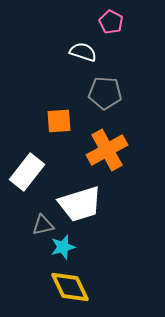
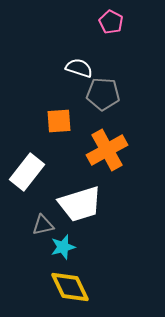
white semicircle: moved 4 px left, 16 px down
gray pentagon: moved 2 px left, 1 px down
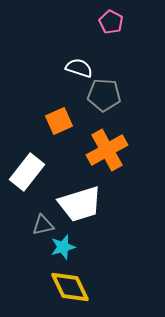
gray pentagon: moved 1 px right, 1 px down
orange square: rotated 20 degrees counterclockwise
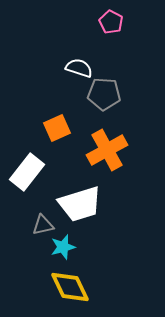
gray pentagon: moved 1 px up
orange square: moved 2 px left, 7 px down
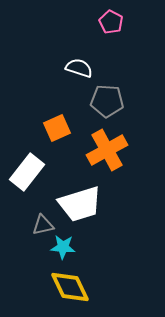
gray pentagon: moved 3 px right, 7 px down
cyan star: rotated 20 degrees clockwise
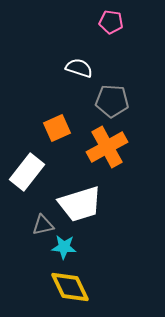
pink pentagon: rotated 20 degrees counterclockwise
gray pentagon: moved 5 px right
orange cross: moved 3 px up
cyan star: moved 1 px right
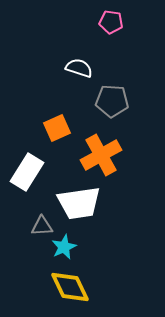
orange cross: moved 6 px left, 8 px down
white rectangle: rotated 6 degrees counterclockwise
white trapezoid: moved 1 px left, 1 px up; rotated 9 degrees clockwise
gray triangle: moved 1 px left, 1 px down; rotated 10 degrees clockwise
cyan star: rotated 30 degrees counterclockwise
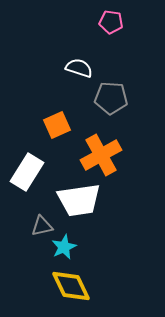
gray pentagon: moved 1 px left, 3 px up
orange square: moved 3 px up
white trapezoid: moved 3 px up
gray triangle: rotated 10 degrees counterclockwise
yellow diamond: moved 1 px right, 1 px up
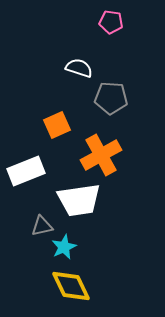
white rectangle: moved 1 px left, 1 px up; rotated 36 degrees clockwise
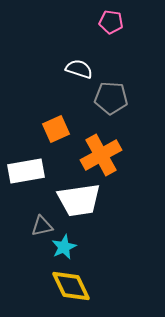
white semicircle: moved 1 px down
orange square: moved 1 px left, 4 px down
white rectangle: rotated 12 degrees clockwise
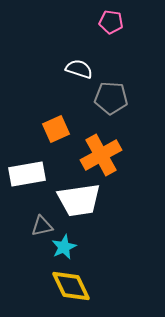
white rectangle: moved 1 px right, 3 px down
